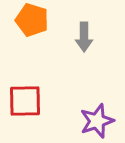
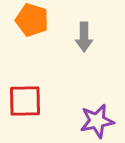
purple star: rotated 8 degrees clockwise
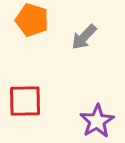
gray arrow: rotated 44 degrees clockwise
purple star: rotated 20 degrees counterclockwise
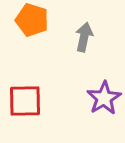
gray arrow: rotated 148 degrees clockwise
purple star: moved 7 px right, 23 px up
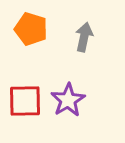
orange pentagon: moved 1 px left, 9 px down
purple star: moved 36 px left, 2 px down
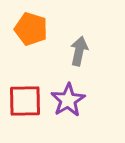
gray arrow: moved 5 px left, 14 px down
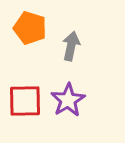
orange pentagon: moved 1 px left, 1 px up
gray arrow: moved 8 px left, 5 px up
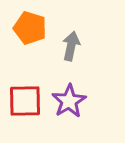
purple star: moved 1 px right, 1 px down
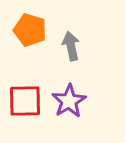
orange pentagon: moved 2 px down
gray arrow: rotated 24 degrees counterclockwise
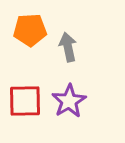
orange pentagon: rotated 20 degrees counterclockwise
gray arrow: moved 3 px left, 1 px down
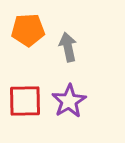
orange pentagon: moved 2 px left
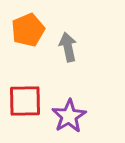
orange pentagon: rotated 20 degrees counterclockwise
purple star: moved 15 px down
